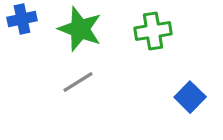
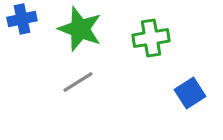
green cross: moved 2 px left, 7 px down
blue square: moved 4 px up; rotated 12 degrees clockwise
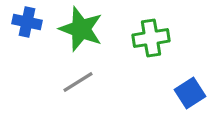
blue cross: moved 5 px right, 3 px down; rotated 24 degrees clockwise
green star: moved 1 px right
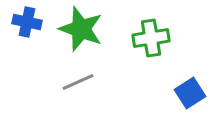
gray line: rotated 8 degrees clockwise
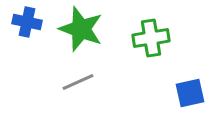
blue square: rotated 20 degrees clockwise
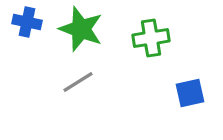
gray line: rotated 8 degrees counterclockwise
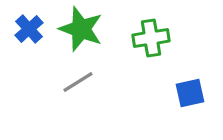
blue cross: moved 2 px right, 7 px down; rotated 36 degrees clockwise
